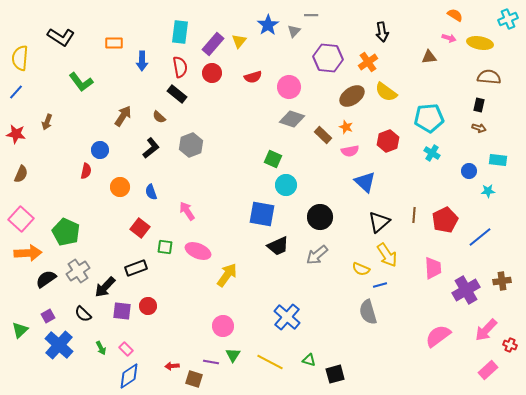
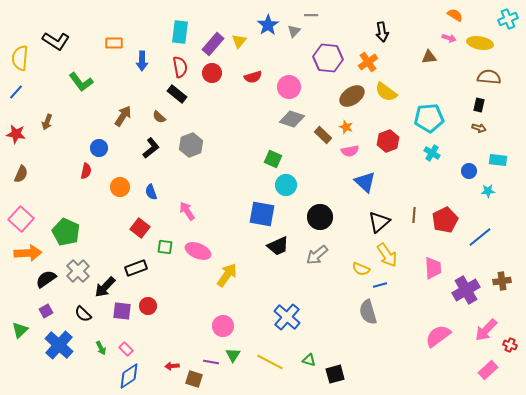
black L-shape at (61, 37): moved 5 px left, 4 px down
blue circle at (100, 150): moved 1 px left, 2 px up
gray cross at (78, 271): rotated 10 degrees counterclockwise
purple square at (48, 316): moved 2 px left, 5 px up
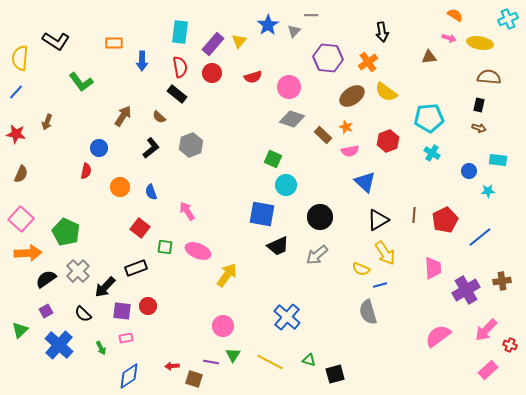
black triangle at (379, 222): moved 1 px left, 2 px up; rotated 10 degrees clockwise
yellow arrow at (387, 255): moved 2 px left, 2 px up
pink rectangle at (126, 349): moved 11 px up; rotated 56 degrees counterclockwise
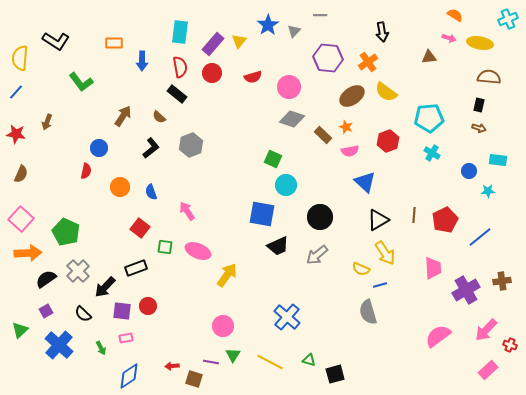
gray line at (311, 15): moved 9 px right
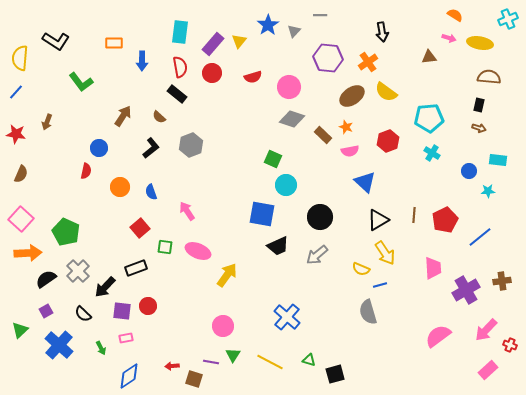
red square at (140, 228): rotated 12 degrees clockwise
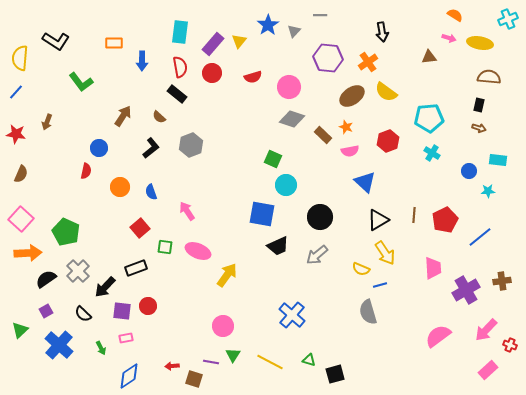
blue cross at (287, 317): moved 5 px right, 2 px up
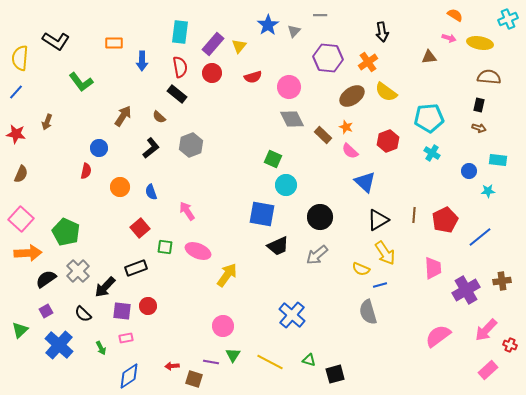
yellow triangle at (239, 41): moved 5 px down
gray diamond at (292, 119): rotated 45 degrees clockwise
pink semicircle at (350, 151): rotated 54 degrees clockwise
